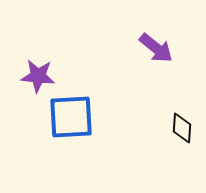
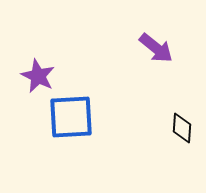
purple star: rotated 20 degrees clockwise
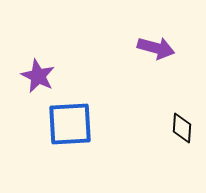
purple arrow: rotated 24 degrees counterclockwise
blue square: moved 1 px left, 7 px down
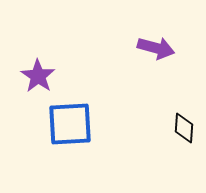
purple star: rotated 8 degrees clockwise
black diamond: moved 2 px right
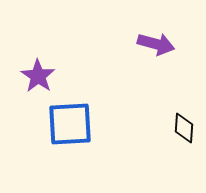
purple arrow: moved 4 px up
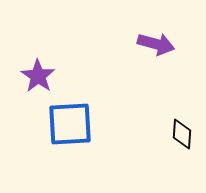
black diamond: moved 2 px left, 6 px down
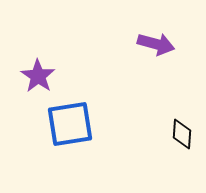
blue square: rotated 6 degrees counterclockwise
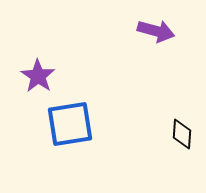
purple arrow: moved 13 px up
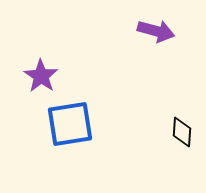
purple star: moved 3 px right
black diamond: moved 2 px up
